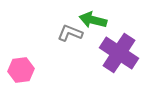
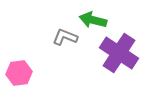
gray L-shape: moved 5 px left, 4 px down
pink hexagon: moved 2 px left, 3 px down
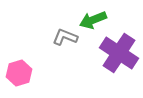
green arrow: rotated 36 degrees counterclockwise
pink hexagon: rotated 10 degrees counterclockwise
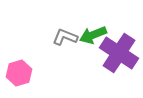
green arrow: moved 15 px down
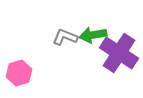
green arrow: rotated 12 degrees clockwise
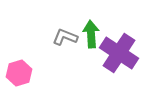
green arrow: moved 2 px left, 1 px up; rotated 96 degrees clockwise
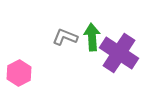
green arrow: moved 1 px right, 3 px down
pink hexagon: rotated 10 degrees counterclockwise
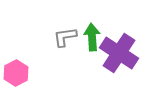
gray L-shape: rotated 30 degrees counterclockwise
pink hexagon: moved 3 px left
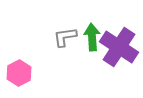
purple cross: moved 6 px up
pink hexagon: moved 3 px right
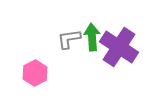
gray L-shape: moved 4 px right, 2 px down
pink hexagon: moved 16 px right
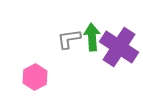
pink hexagon: moved 4 px down
